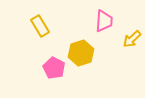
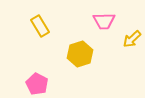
pink trapezoid: rotated 85 degrees clockwise
yellow hexagon: moved 1 px left, 1 px down
pink pentagon: moved 17 px left, 16 px down
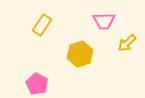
yellow rectangle: moved 2 px right, 1 px up; rotated 65 degrees clockwise
yellow arrow: moved 5 px left, 4 px down
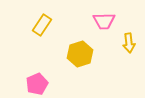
yellow arrow: moved 2 px right; rotated 54 degrees counterclockwise
pink pentagon: rotated 20 degrees clockwise
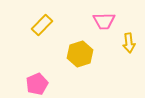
yellow rectangle: rotated 10 degrees clockwise
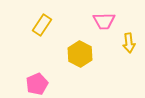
yellow rectangle: rotated 10 degrees counterclockwise
yellow hexagon: rotated 15 degrees counterclockwise
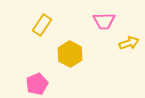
yellow arrow: rotated 102 degrees counterclockwise
yellow hexagon: moved 10 px left
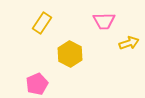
yellow rectangle: moved 2 px up
